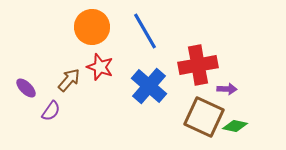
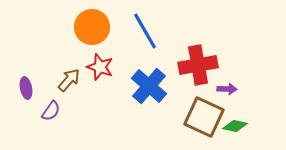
purple ellipse: rotated 35 degrees clockwise
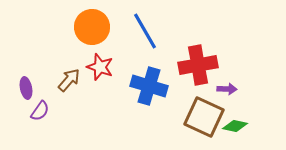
blue cross: rotated 24 degrees counterclockwise
purple semicircle: moved 11 px left
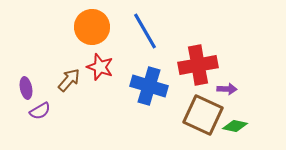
purple semicircle: rotated 25 degrees clockwise
brown square: moved 1 px left, 2 px up
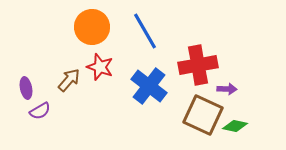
blue cross: rotated 21 degrees clockwise
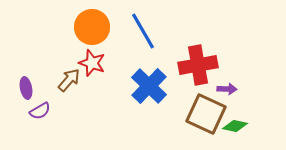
blue line: moved 2 px left
red star: moved 8 px left, 4 px up
blue cross: rotated 6 degrees clockwise
brown square: moved 3 px right, 1 px up
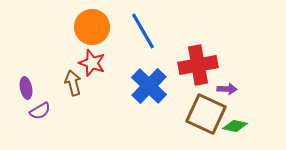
brown arrow: moved 4 px right, 3 px down; rotated 55 degrees counterclockwise
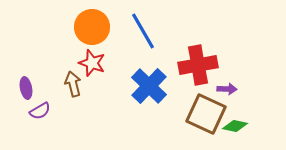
brown arrow: moved 1 px down
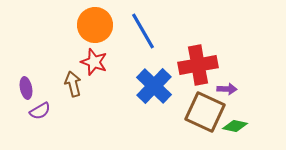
orange circle: moved 3 px right, 2 px up
red star: moved 2 px right, 1 px up
blue cross: moved 5 px right
brown square: moved 1 px left, 2 px up
